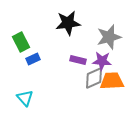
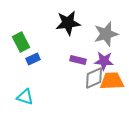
gray star: moved 3 px left, 3 px up
purple star: moved 2 px right
cyan triangle: moved 1 px up; rotated 30 degrees counterclockwise
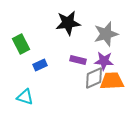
green rectangle: moved 2 px down
blue rectangle: moved 7 px right, 6 px down
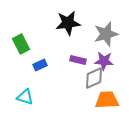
orange trapezoid: moved 5 px left, 19 px down
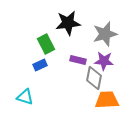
gray star: moved 1 px left
green rectangle: moved 25 px right
gray diamond: rotated 55 degrees counterclockwise
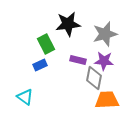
black star: moved 1 px down
cyan triangle: rotated 18 degrees clockwise
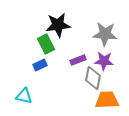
black star: moved 10 px left, 1 px down
gray star: rotated 20 degrees clockwise
purple rectangle: rotated 35 degrees counterclockwise
gray diamond: moved 1 px left
cyan triangle: moved 1 px left, 1 px up; rotated 24 degrees counterclockwise
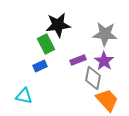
purple star: rotated 30 degrees clockwise
blue rectangle: moved 1 px down
orange trapezoid: rotated 50 degrees clockwise
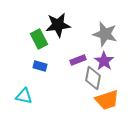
gray star: rotated 10 degrees clockwise
green rectangle: moved 7 px left, 5 px up
blue rectangle: rotated 40 degrees clockwise
orange trapezoid: rotated 115 degrees clockwise
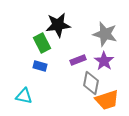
green rectangle: moved 3 px right, 4 px down
gray diamond: moved 2 px left, 5 px down
